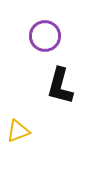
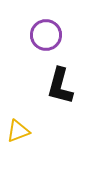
purple circle: moved 1 px right, 1 px up
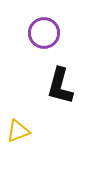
purple circle: moved 2 px left, 2 px up
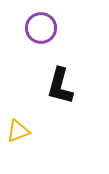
purple circle: moved 3 px left, 5 px up
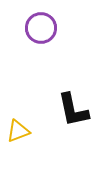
black L-shape: moved 13 px right, 24 px down; rotated 27 degrees counterclockwise
